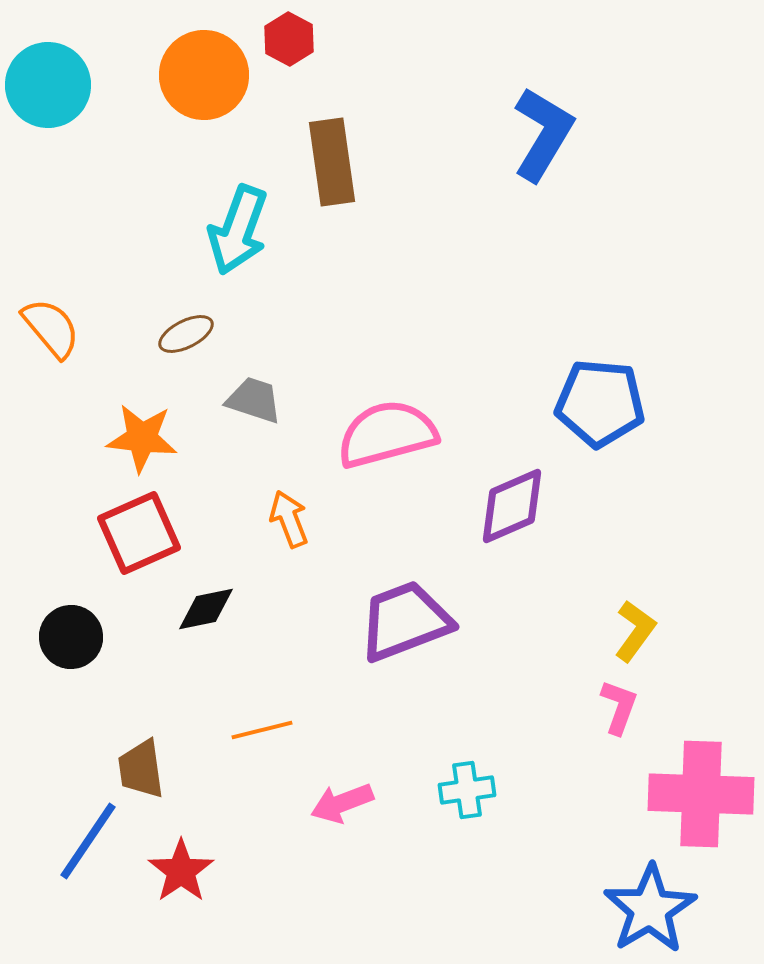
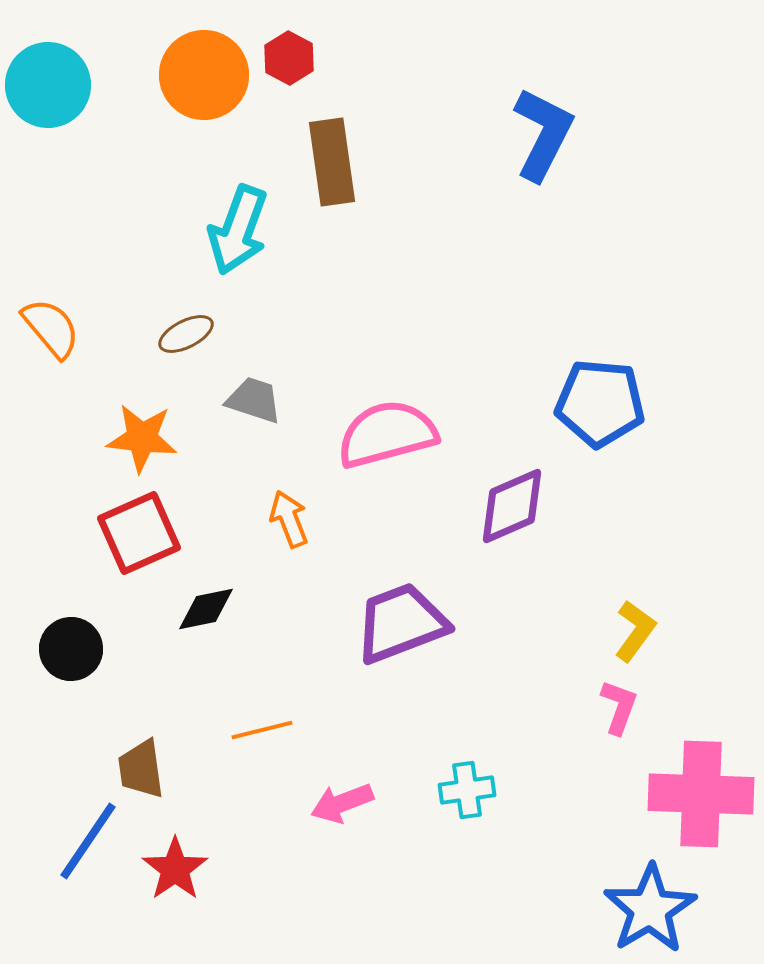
red hexagon: moved 19 px down
blue L-shape: rotated 4 degrees counterclockwise
purple trapezoid: moved 4 px left, 2 px down
black circle: moved 12 px down
red star: moved 6 px left, 2 px up
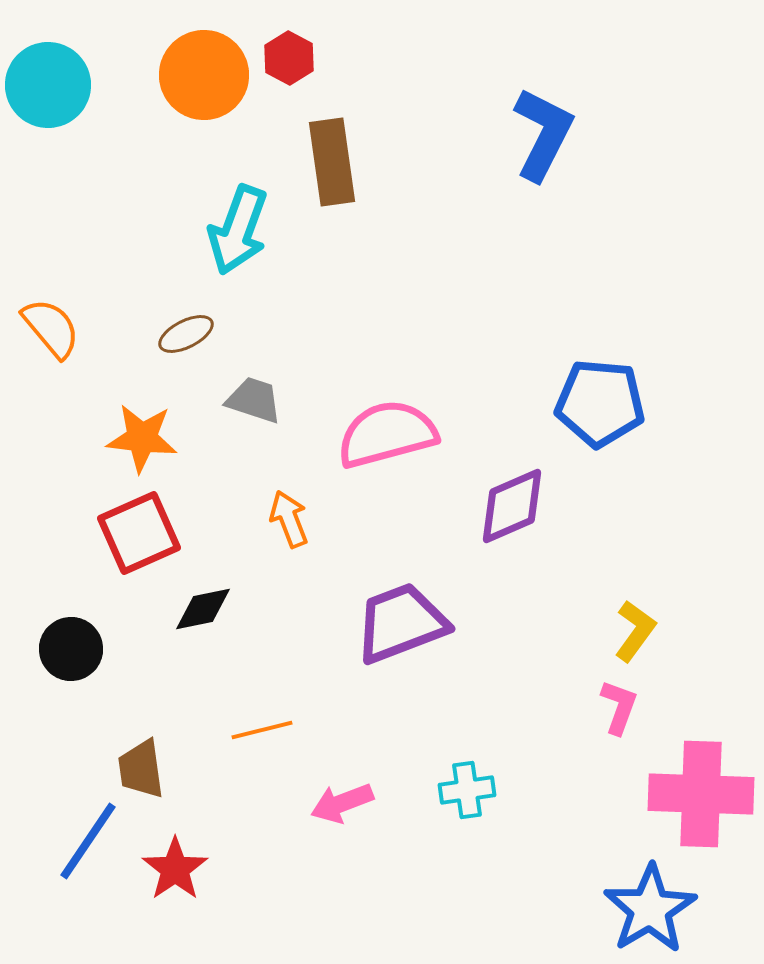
black diamond: moved 3 px left
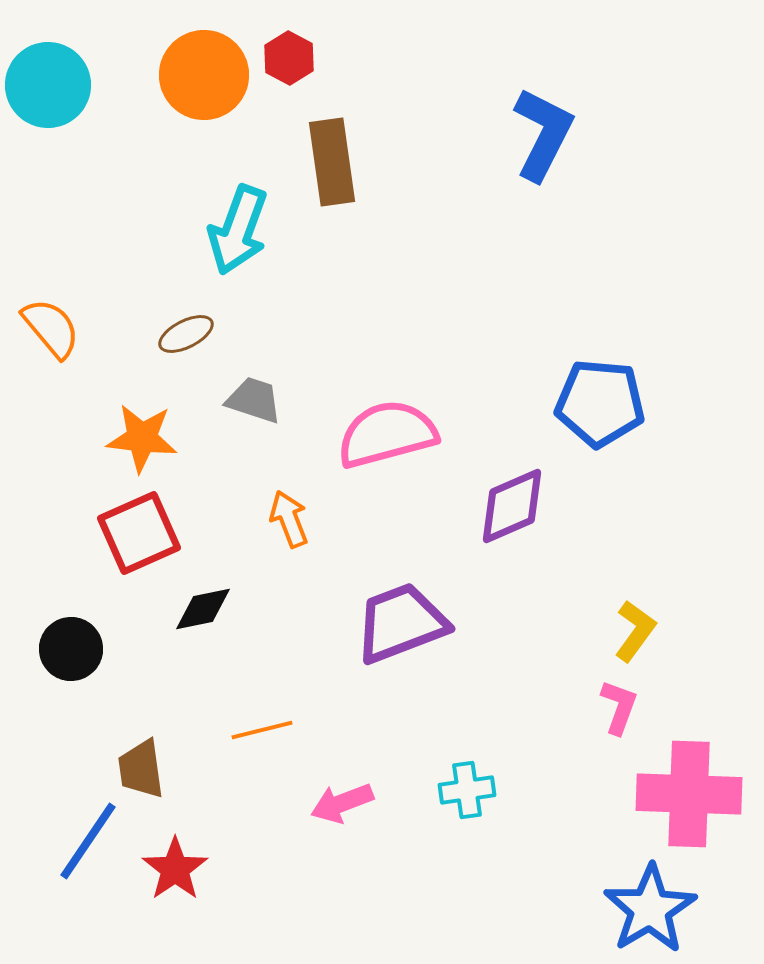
pink cross: moved 12 px left
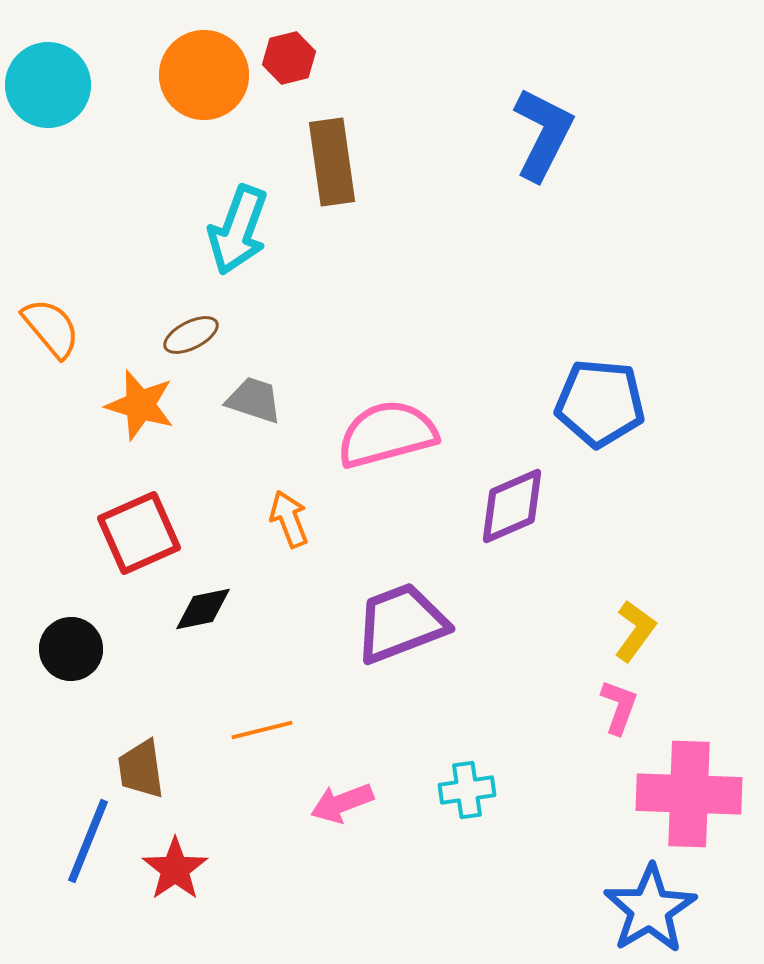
red hexagon: rotated 18 degrees clockwise
brown ellipse: moved 5 px right, 1 px down
orange star: moved 2 px left, 33 px up; rotated 10 degrees clockwise
blue line: rotated 12 degrees counterclockwise
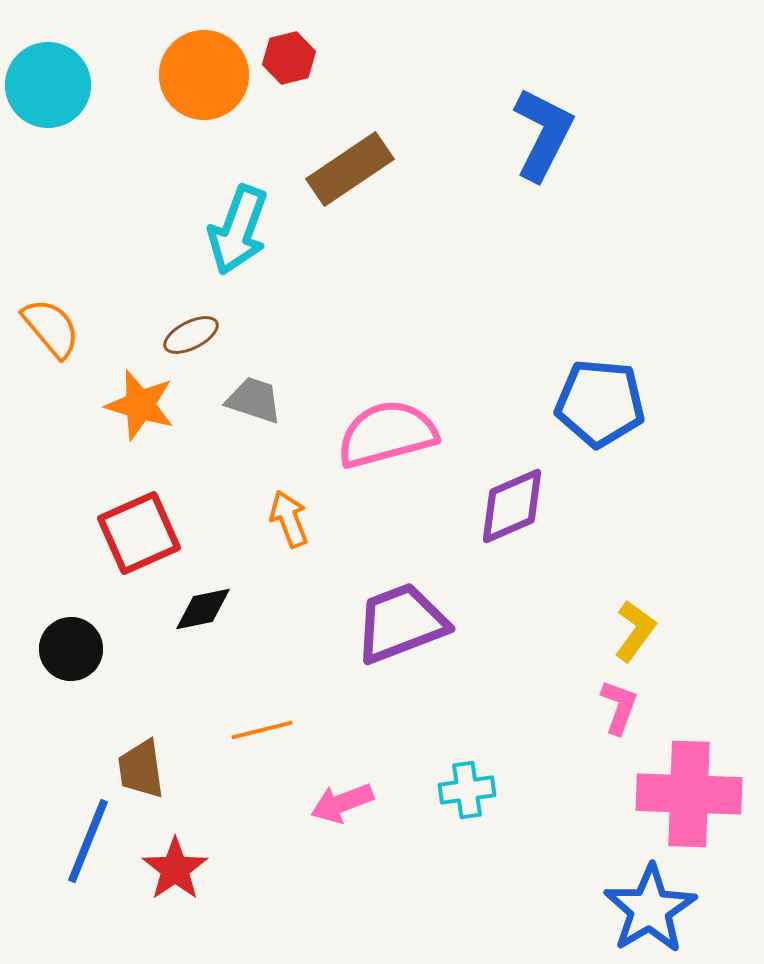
brown rectangle: moved 18 px right, 7 px down; rotated 64 degrees clockwise
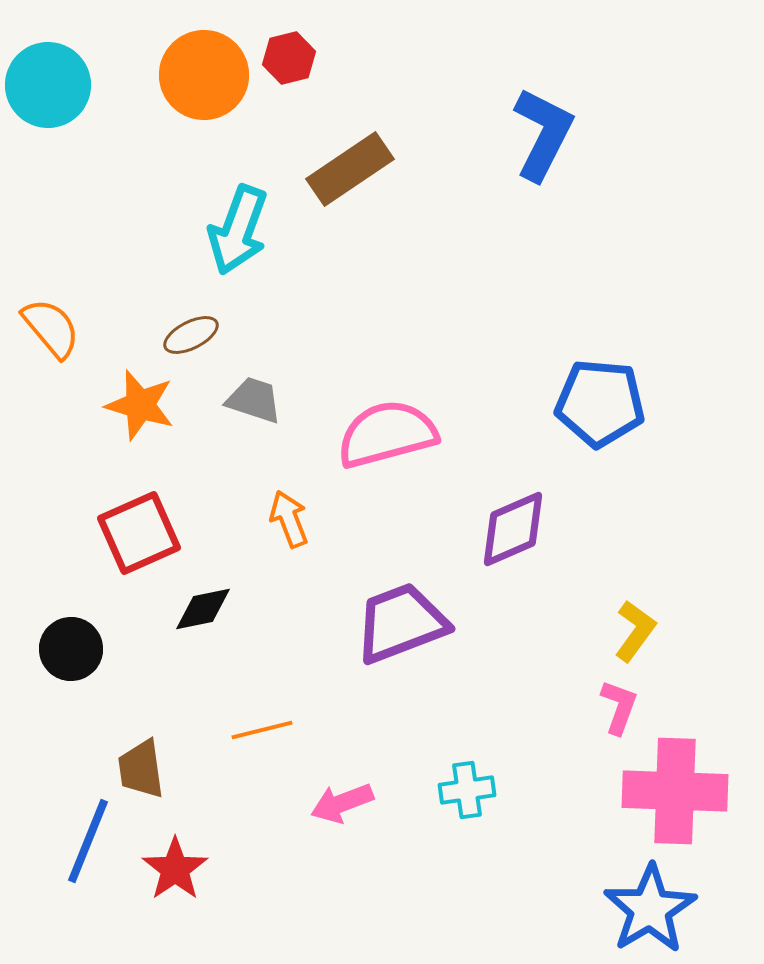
purple diamond: moved 1 px right, 23 px down
pink cross: moved 14 px left, 3 px up
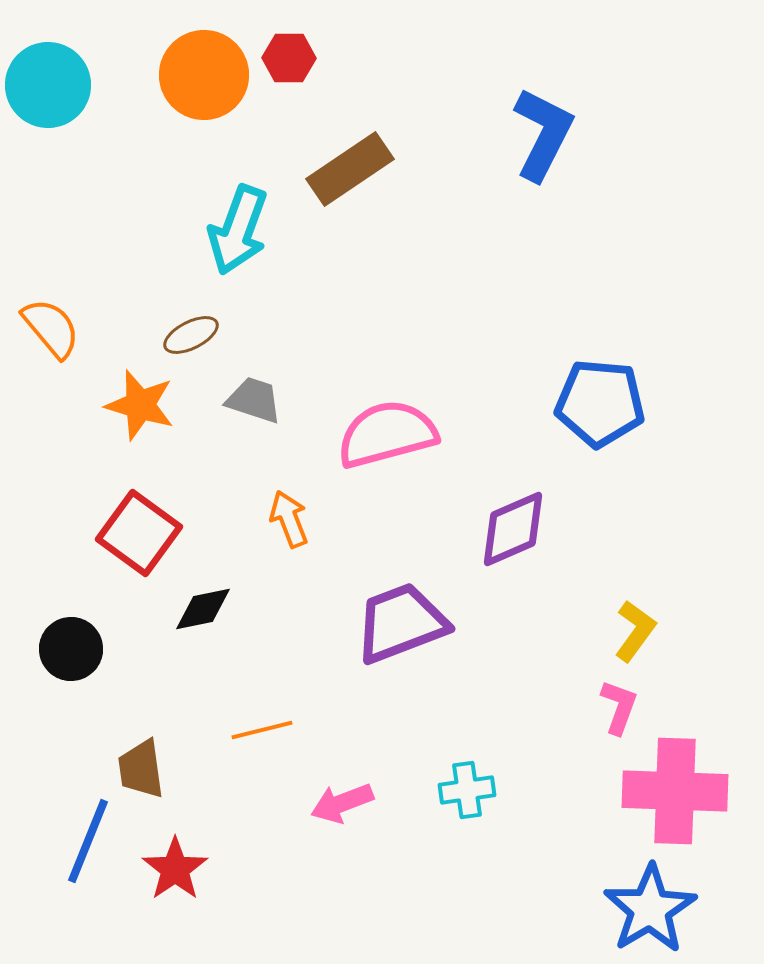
red hexagon: rotated 15 degrees clockwise
red square: rotated 30 degrees counterclockwise
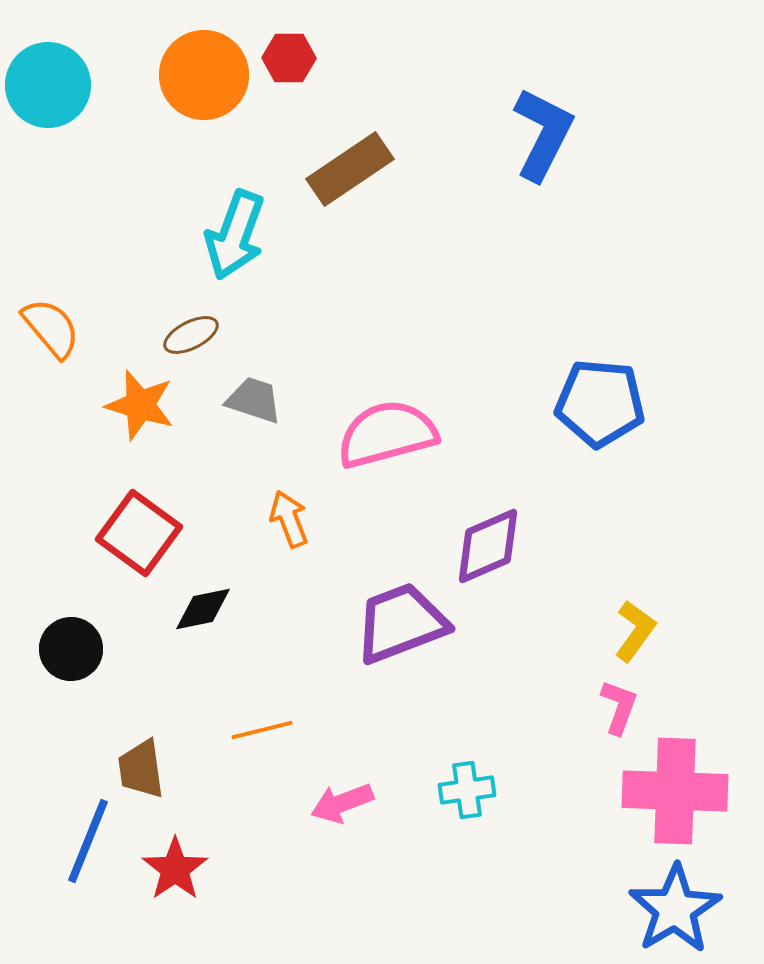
cyan arrow: moved 3 px left, 5 px down
purple diamond: moved 25 px left, 17 px down
blue star: moved 25 px right
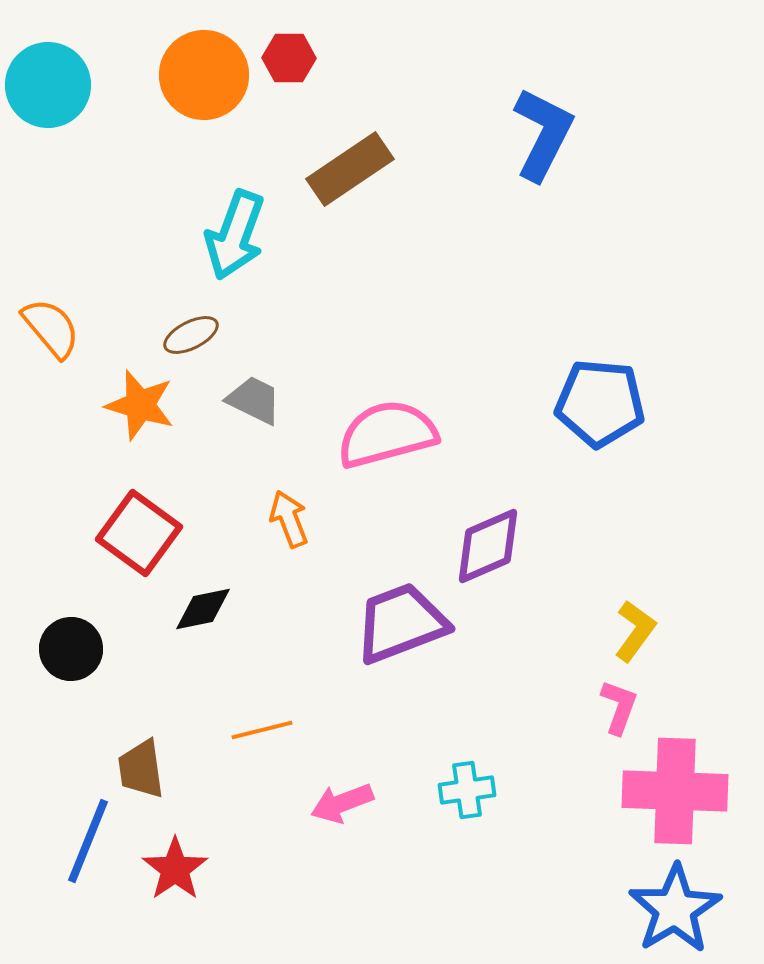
gray trapezoid: rotated 8 degrees clockwise
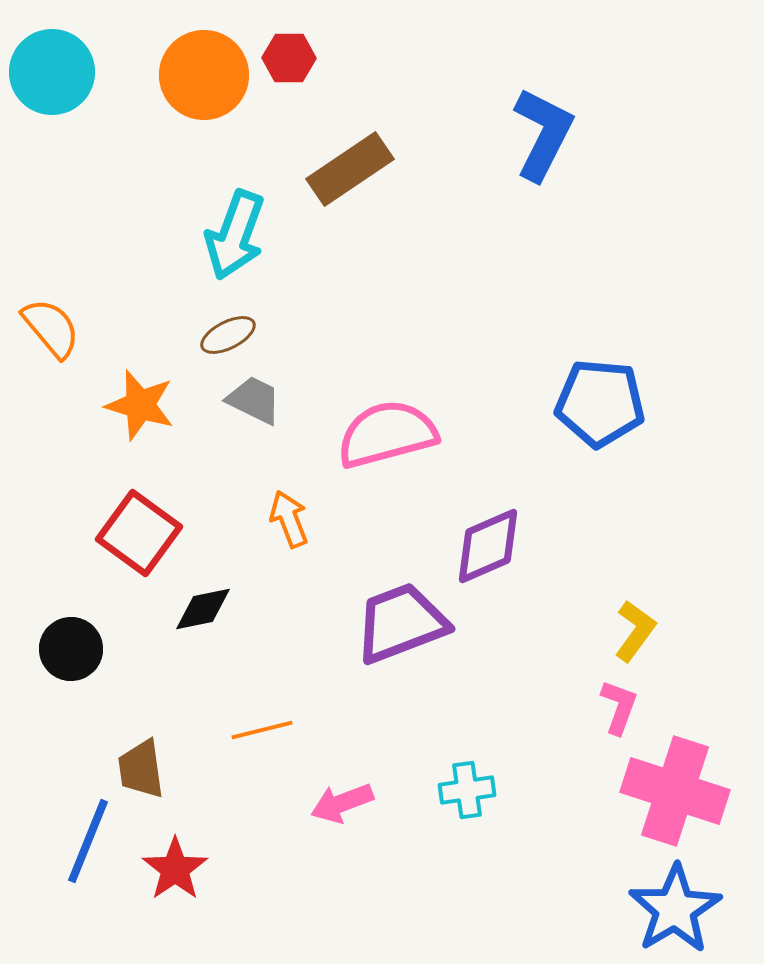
cyan circle: moved 4 px right, 13 px up
brown ellipse: moved 37 px right
pink cross: rotated 16 degrees clockwise
